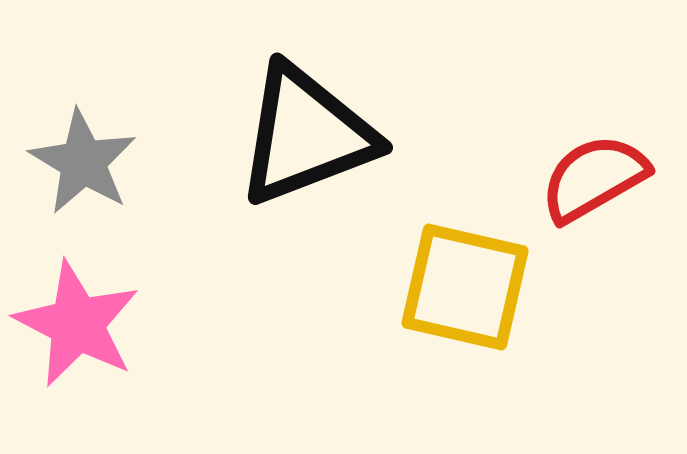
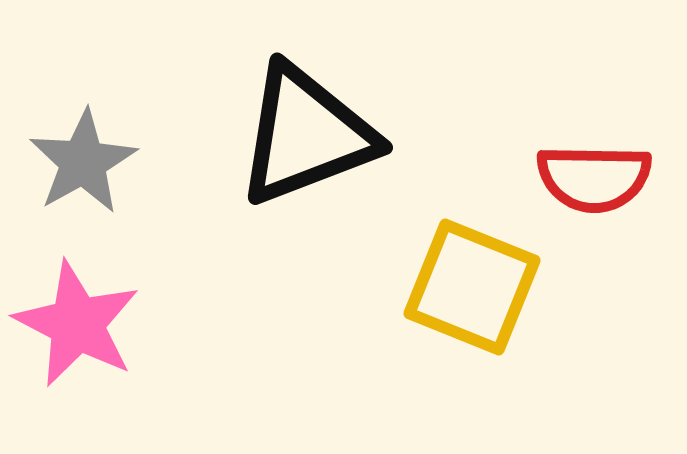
gray star: rotated 12 degrees clockwise
red semicircle: rotated 149 degrees counterclockwise
yellow square: moved 7 px right; rotated 9 degrees clockwise
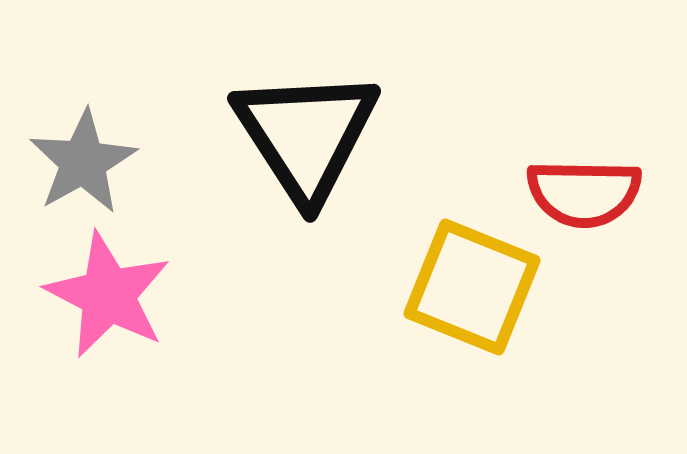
black triangle: rotated 42 degrees counterclockwise
red semicircle: moved 10 px left, 15 px down
pink star: moved 31 px right, 29 px up
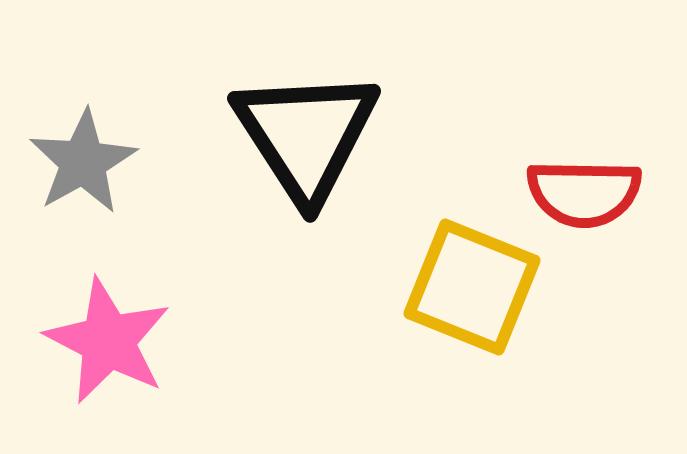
pink star: moved 46 px down
